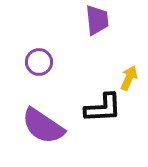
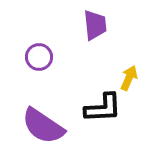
purple trapezoid: moved 2 px left, 5 px down
purple circle: moved 5 px up
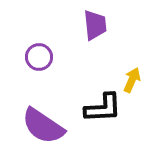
yellow arrow: moved 3 px right, 2 px down
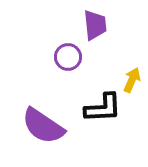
purple circle: moved 29 px right
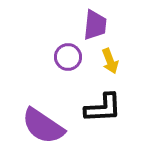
purple trapezoid: rotated 12 degrees clockwise
yellow arrow: moved 22 px left, 19 px up; rotated 135 degrees clockwise
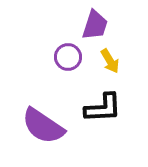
purple trapezoid: rotated 12 degrees clockwise
yellow arrow: rotated 10 degrees counterclockwise
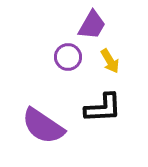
purple trapezoid: moved 3 px left; rotated 12 degrees clockwise
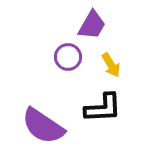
yellow arrow: moved 1 px right, 4 px down
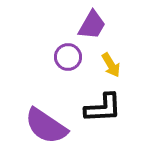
purple semicircle: moved 3 px right
